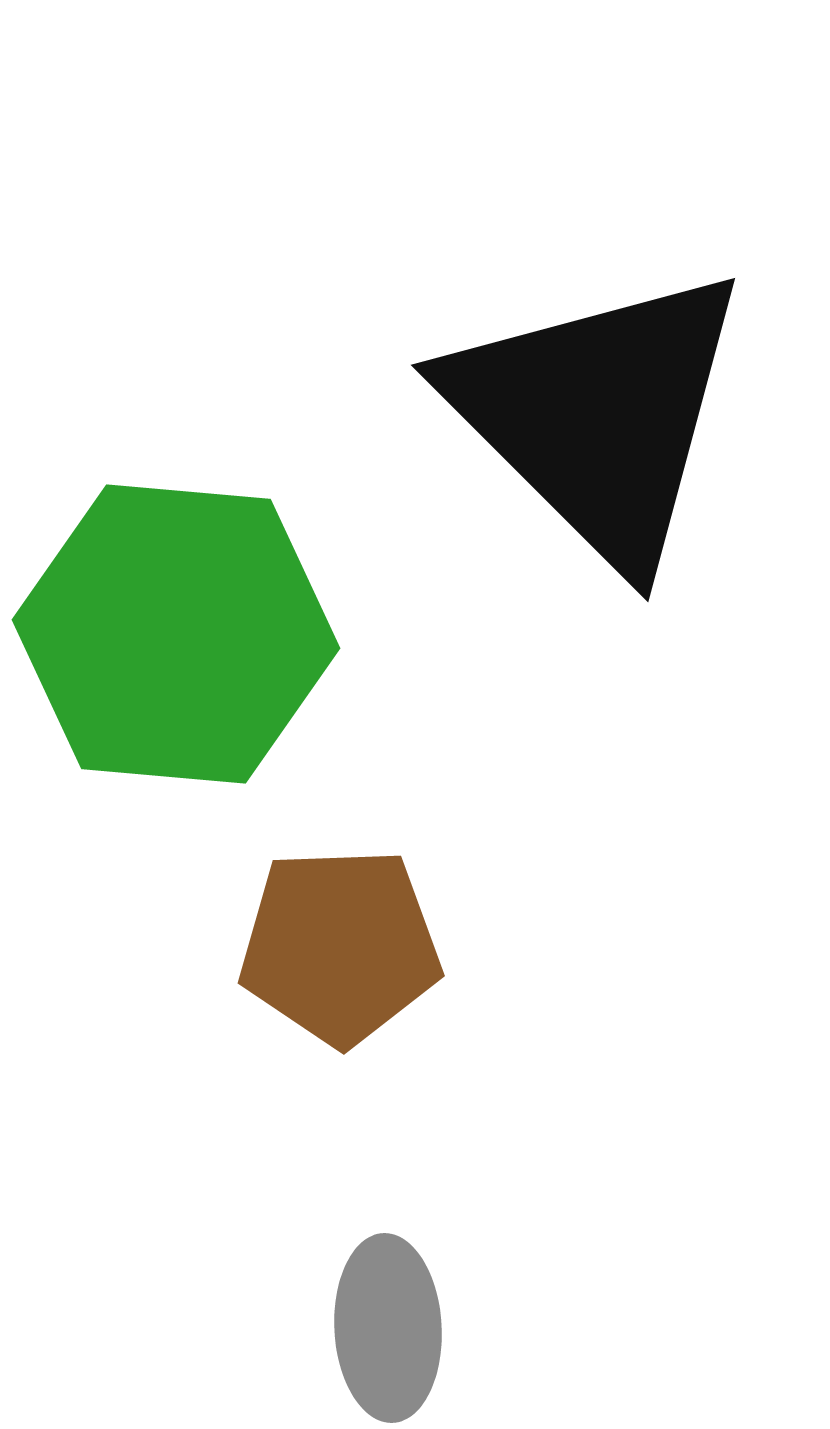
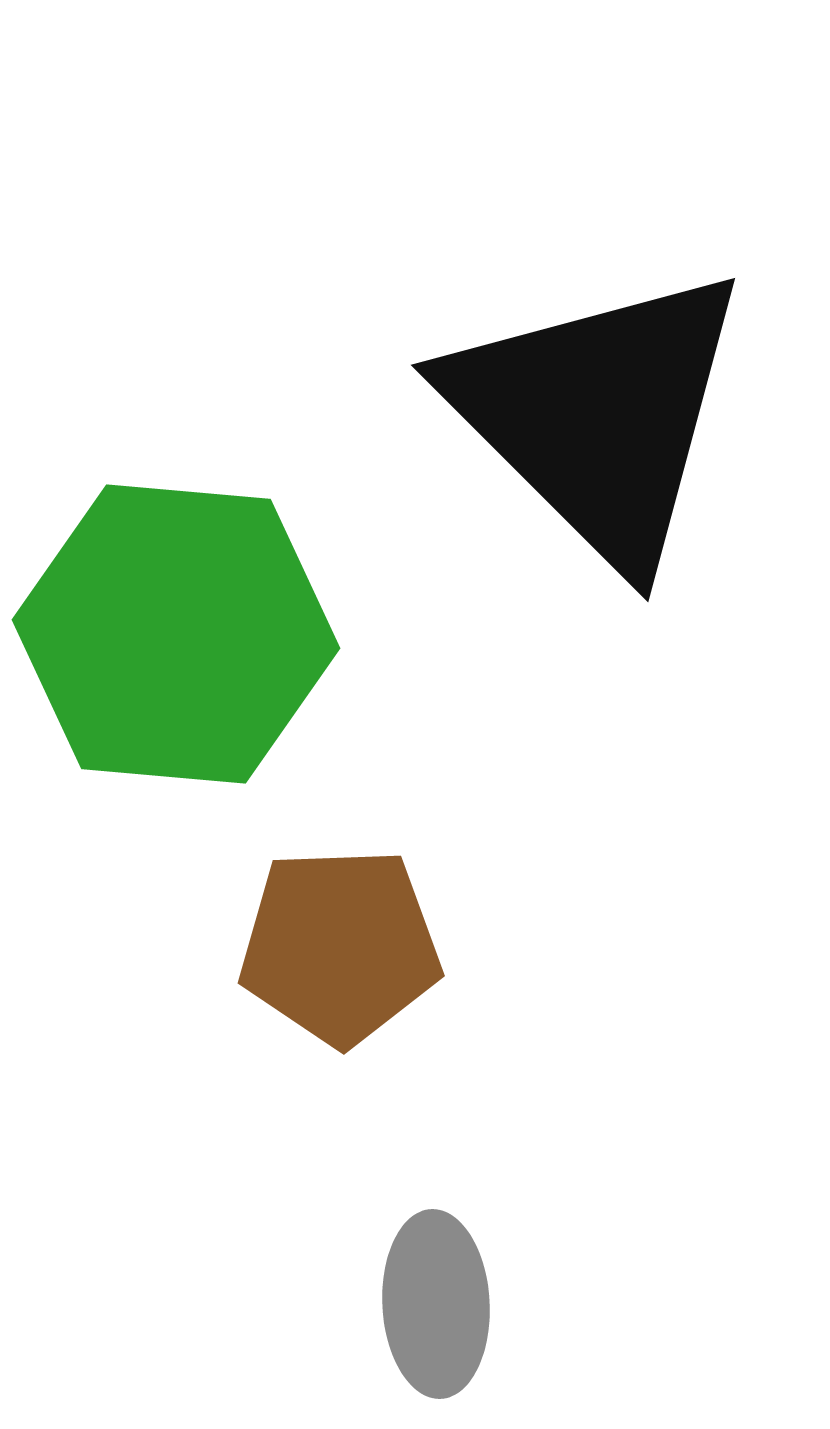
gray ellipse: moved 48 px right, 24 px up
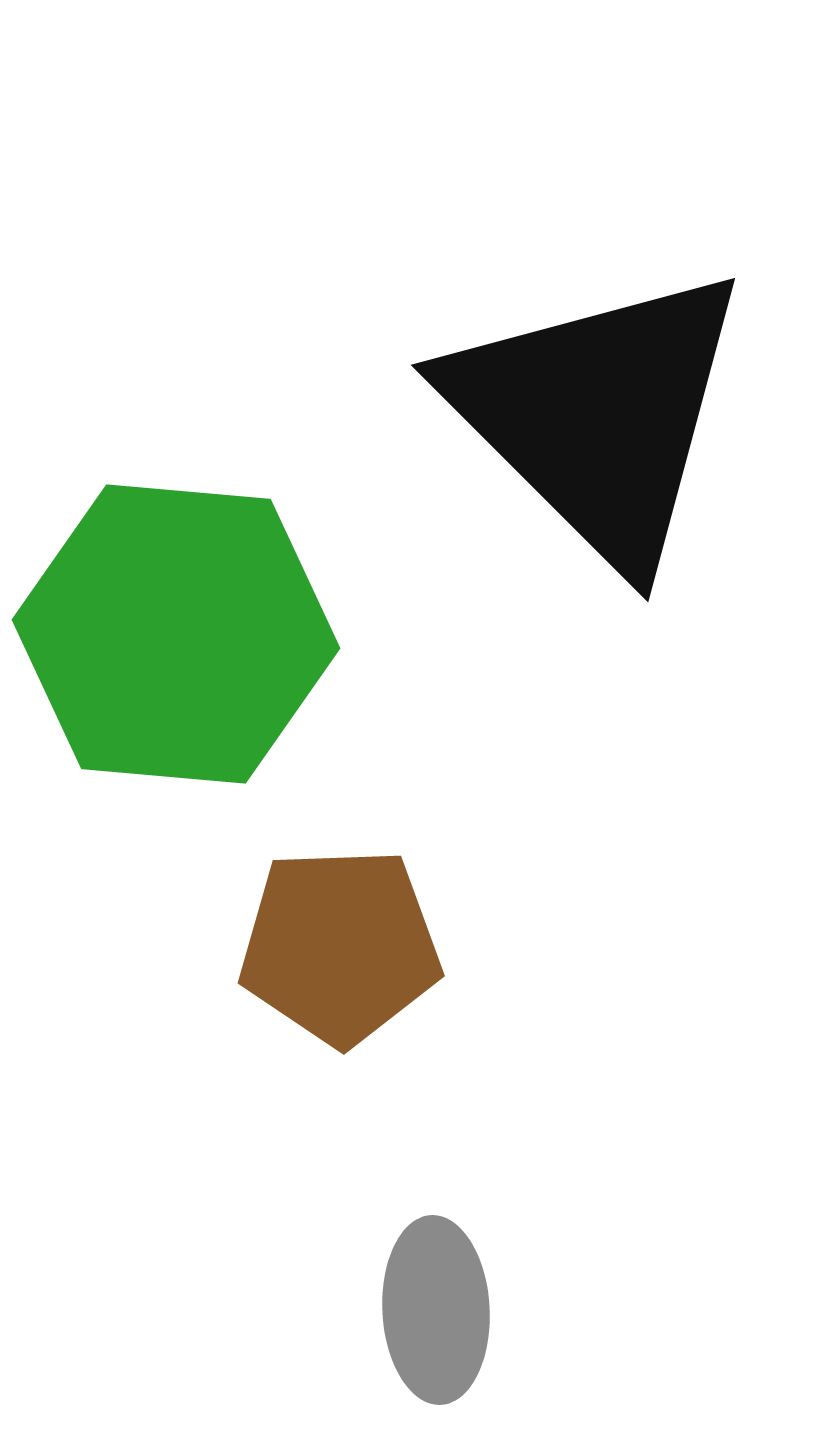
gray ellipse: moved 6 px down
